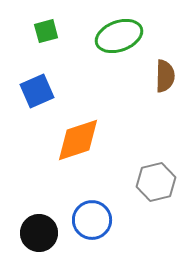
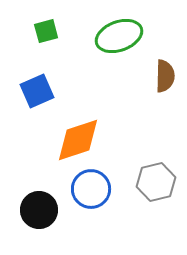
blue circle: moved 1 px left, 31 px up
black circle: moved 23 px up
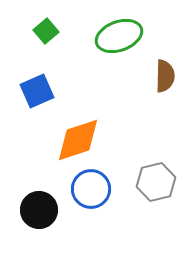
green square: rotated 25 degrees counterclockwise
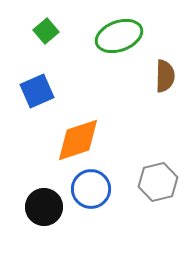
gray hexagon: moved 2 px right
black circle: moved 5 px right, 3 px up
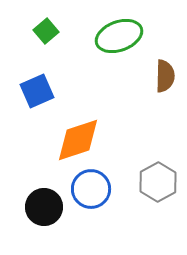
gray hexagon: rotated 15 degrees counterclockwise
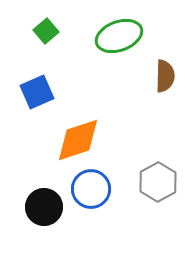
blue square: moved 1 px down
